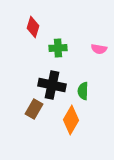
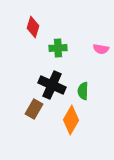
pink semicircle: moved 2 px right
black cross: rotated 12 degrees clockwise
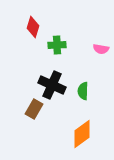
green cross: moved 1 px left, 3 px up
orange diamond: moved 11 px right, 14 px down; rotated 24 degrees clockwise
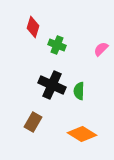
green cross: rotated 24 degrees clockwise
pink semicircle: rotated 126 degrees clockwise
green semicircle: moved 4 px left
brown rectangle: moved 1 px left, 13 px down
orange diamond: rotated 68 degrees clockwise
